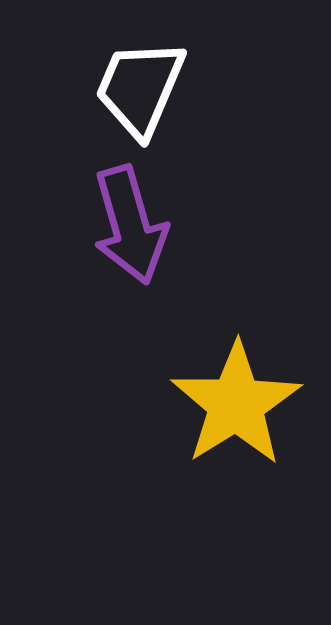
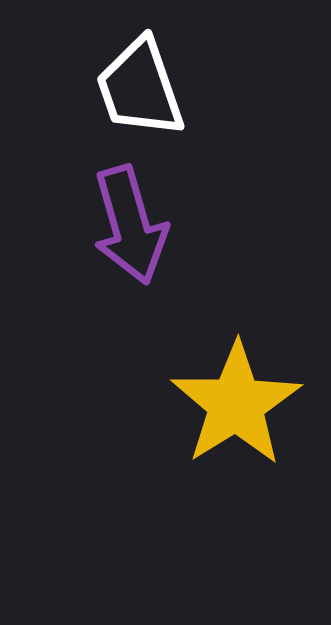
white trapezoid: rotated 42 degrees counterclockwise
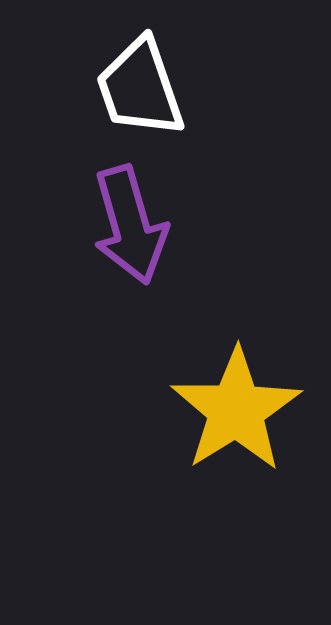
yellow star: moved 6 px down
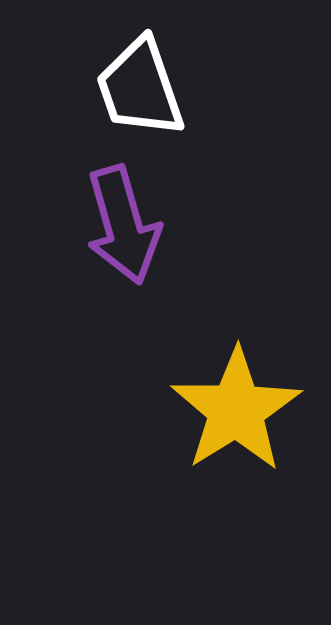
purple arrow: moved 7 px left
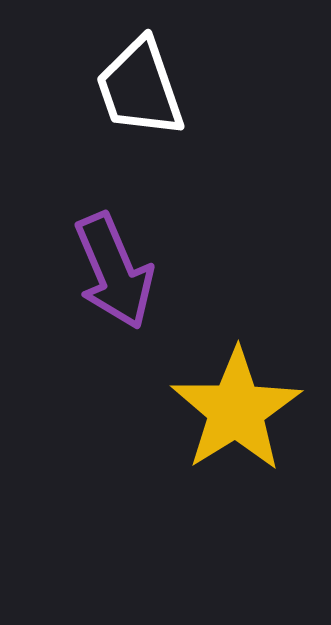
purple arrow: moved 9 px left, 46 px down; rotated 7 degrees counterclockwise
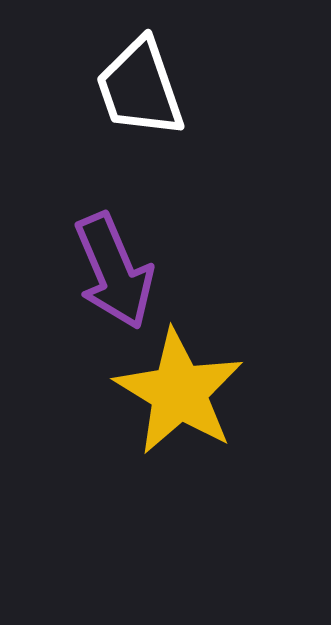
yellow star: moved 57 px left, 18 px up; rotated 9 degrees counterclockwise
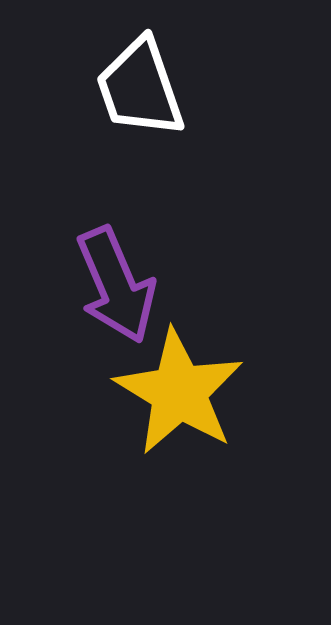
purple arrow: moved 2 px right, 14 px down
